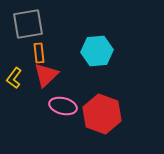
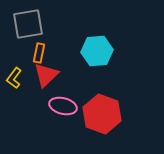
orange rectangle: rotated 18 degrees clockwise
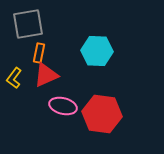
cyan hexagon: rotated 8 degrees clockwise
red triangle: rotated 20 degrees clockwise
red hexagon: rotated 12 degrees counterclockwise
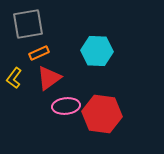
orange rectangle: rotated 54 degrees clockwise
red triangle: moved 3 px right, 3 px down; rotated 12 degrees counterclockwise
pink ellipse: moved 3 px right; rotated 20 degrees counterclockwise
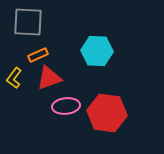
gray square: moved 2 px up; rotated 12 degrees clockwise
orange rectangle: moved 1 px left, 2 px down
red triangle: rotated 16 degrees clockwise
red hexagon: moved 5 px right, 1 px up
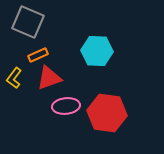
gray square: rotated 20 degrees clockwise
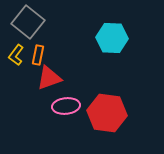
gray square: rotated 16 degrees clockwise
cyan hexagon: moved 15 px right, 13 px up
orange rectangle: rotated 54 degrees counterclockwise
yellow L-shape: moved 2 px right, 23 px up
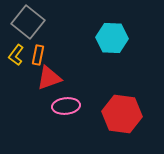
red hexagon: moved 15 px right, 1 px down
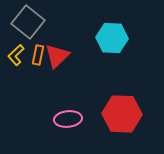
yellow L-shape: rotated 10 degrees clockwise
red triangle: moved 8 px right, 22 px up; rotated 24 degrees counterclockwise
pink ellipse: moved 2 px right, 13 px down
red hexagon: rotated 6 degrees counterclockwise
